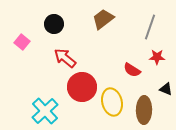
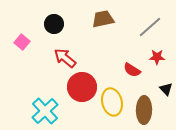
brown trapezoid: rotated 25 degrees clockwise
gray line: rotated 30 degrees clockwise
black triangle: rotated 24 degrees clockwise
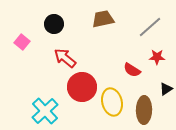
black triangle: rotated 40 degrees clockwise
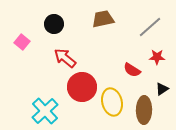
black triangle: moved 4 px left
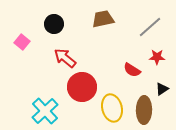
yellow ellipse: moved 6 px down
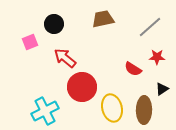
pink square: moved 8 px right; rotated 28 degrees clockwise
red semicircle: moved 1 px right, 1 px up
cyan cross: rotated 16 degrees clockwise
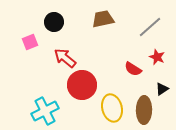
black circle: moved 2 px up
red star: rotated 21 degrees clockwise
red circle: moved 2 px up
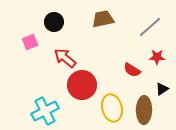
red star: rotated 21 degrees counterclockwise
red semicircle: moved 1 px left, 1 px down
